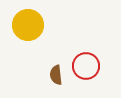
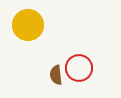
red circle: moved 7 px left, 2 px down
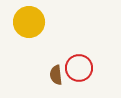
yellow circle: moved 1 px right, 3 px up
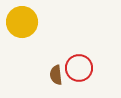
yellow circle: moved 7 px left
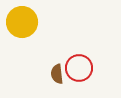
brown semicircle: moved 1 px right, 1 px up
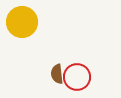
red circle: moved 2 px left, 9 px down
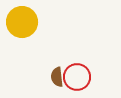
brown semicircle: moved 3 px down
